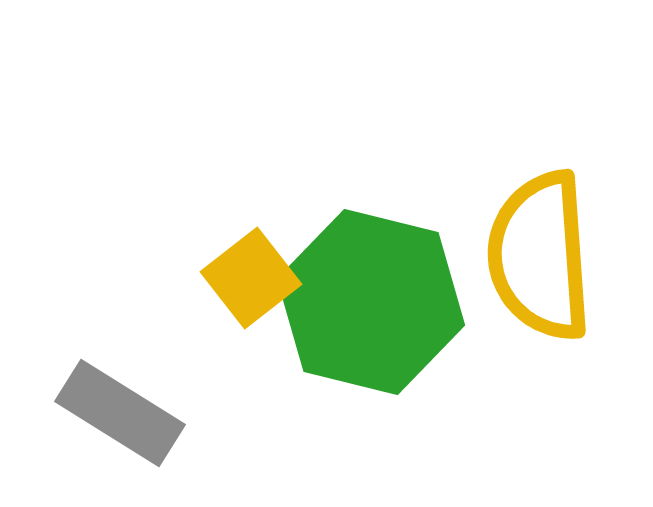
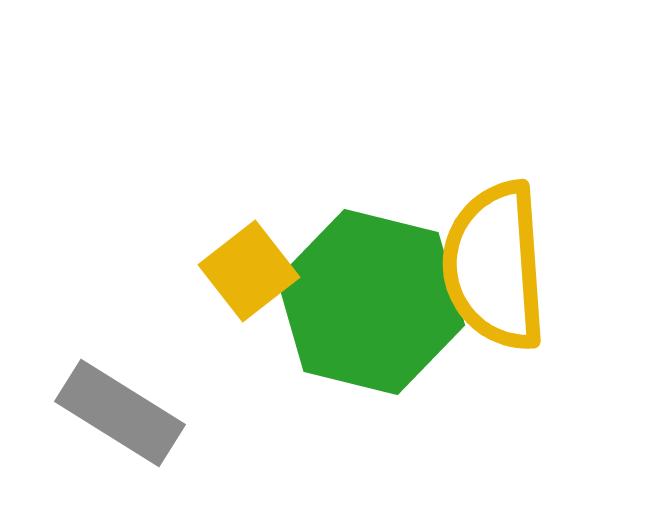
yellow semicircle: moved 45 px left, 10 px down
yellow square: moved 2 px left, 7 px up
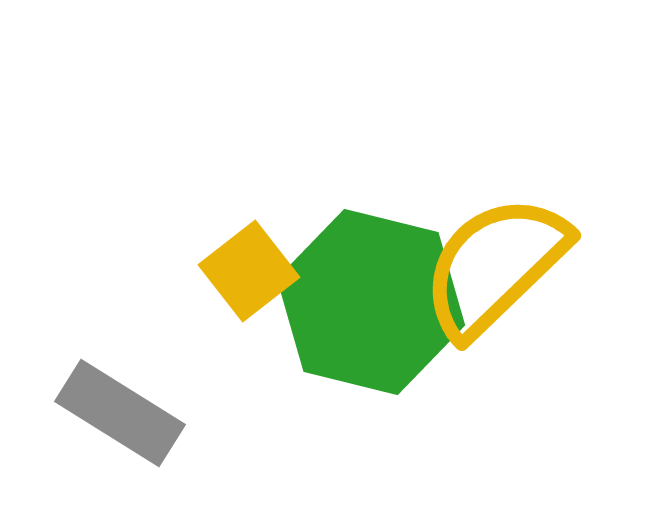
yellow semicircle: rotated 50 degrees clockwise
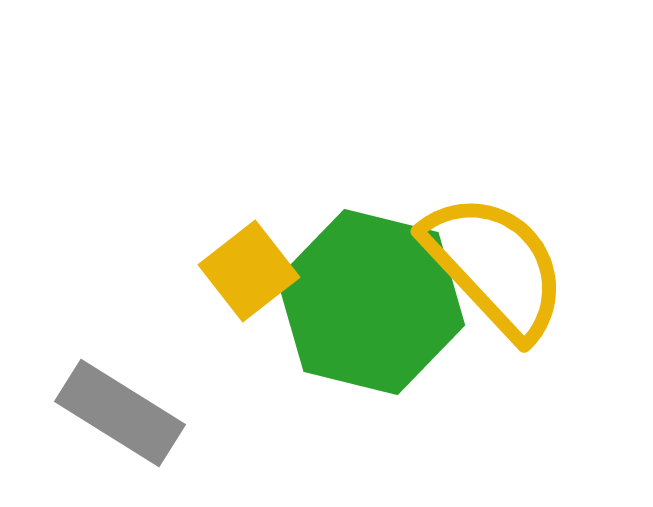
yellow semicircle: rotated 91 degrees clockwise
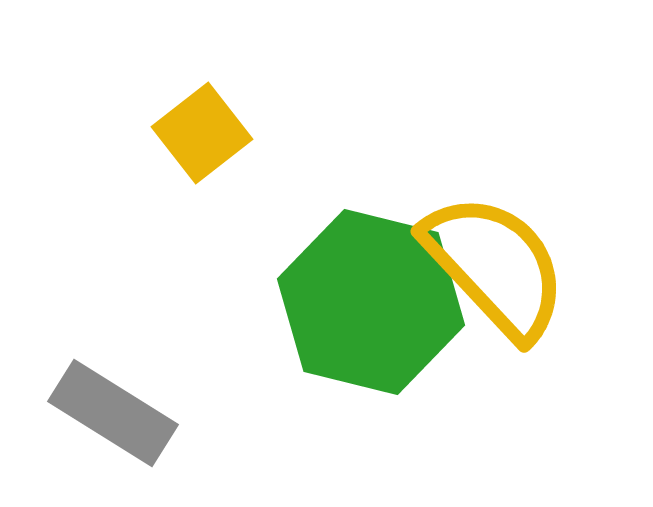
yellow square: moved 47 px left, 138 px up
gray rectangle: moved 7 px left
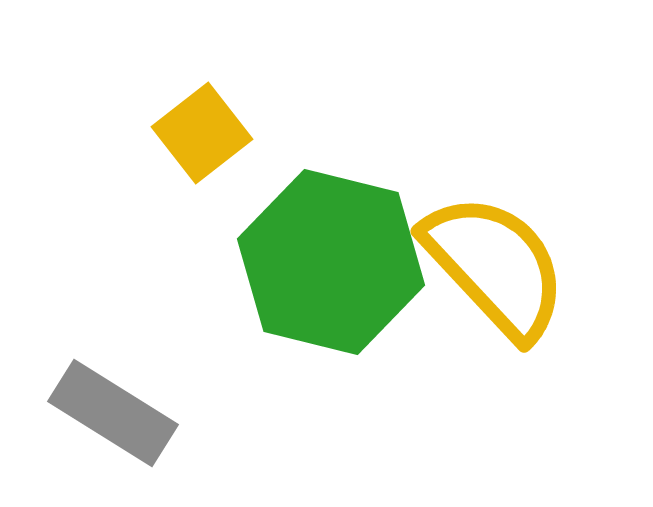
green hexagon: moved 40 px left, 40 px up
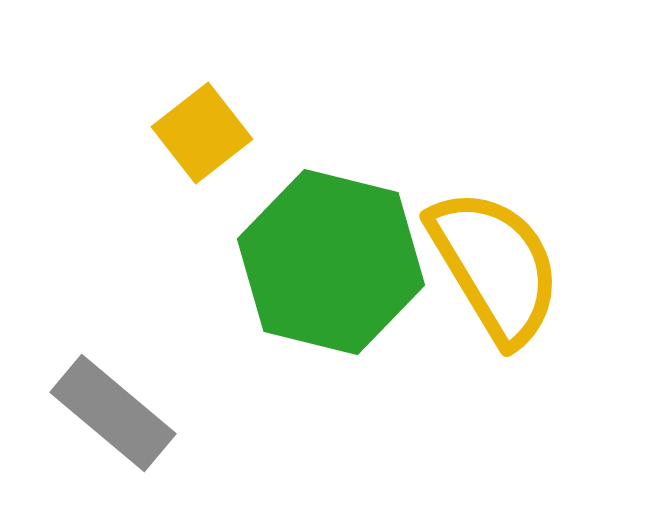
yellow semicircle: rotated 12 degrees clockwise
gray rectangle: rotated 8 degrees clockwise
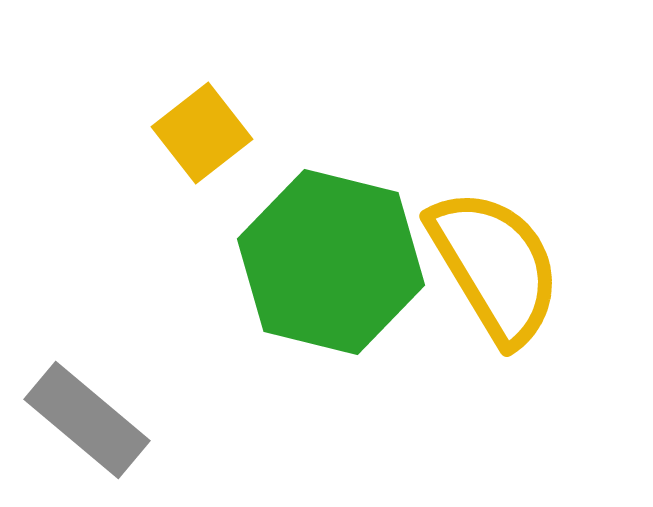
gray rectangle: moved 26 px left, 7 px down
